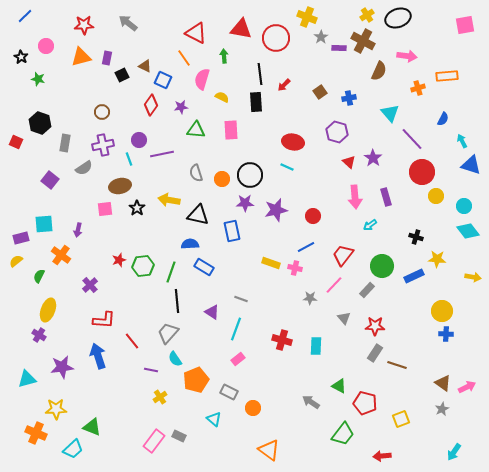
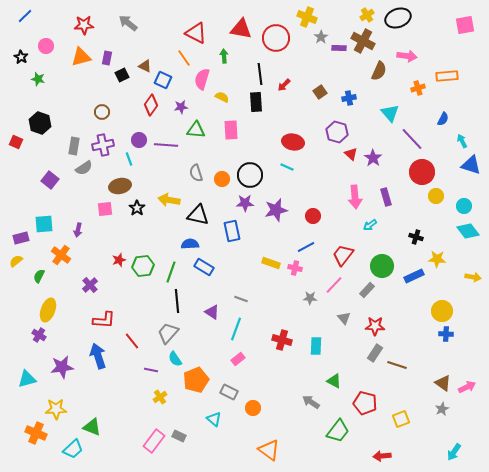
gray rectangle at (65, 143): moved 9 px right, 3 px down
purple line at (162, 154): moved 4 px right, 9 px up; rotated 15 degrees clockwise
red triangle at (349, 162): moved 2 px right, 8 px up
green triangle at (339, 386): moved 5 px left, 5 px up
green trapezoid at (343, 434): moved 5 px left, 3 px up
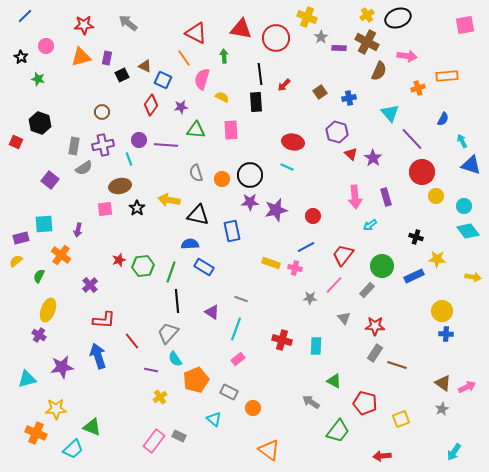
brown cross at (363, 41): moved 4 px right, 1 px down
purple star at (245, 203): moved 5 px right, 1 px up
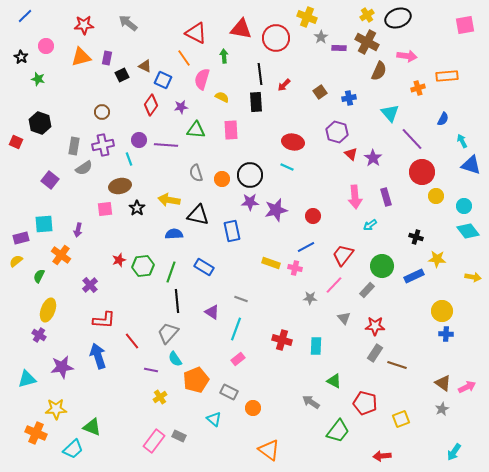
blue semicircle at (190, 244): moved 16 px left, 10 px up
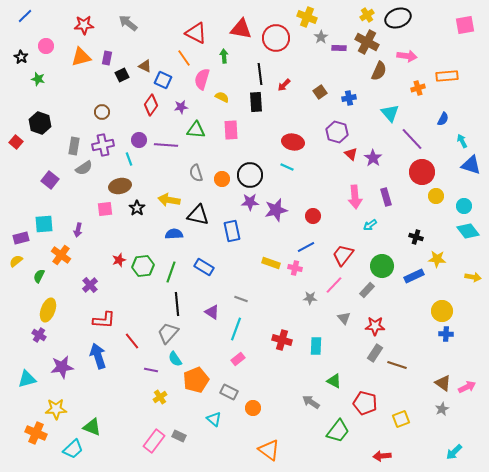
red square at (16, 142): rotated 16 degrees clockwise
black line at (177, 301): moved 3 px down
cyan arrow at (454, 452): rotated 12 degrees clockwise
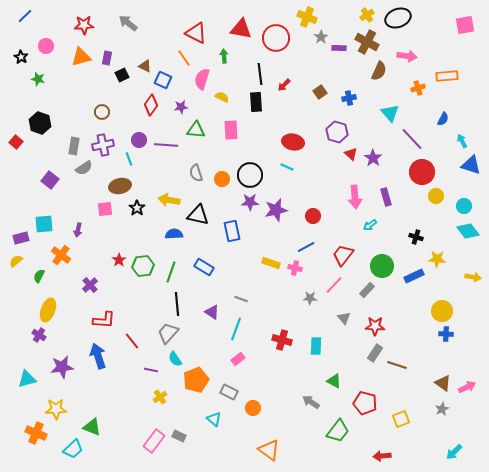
red star at (119, 260): rotated 16 degrees counterclockwise
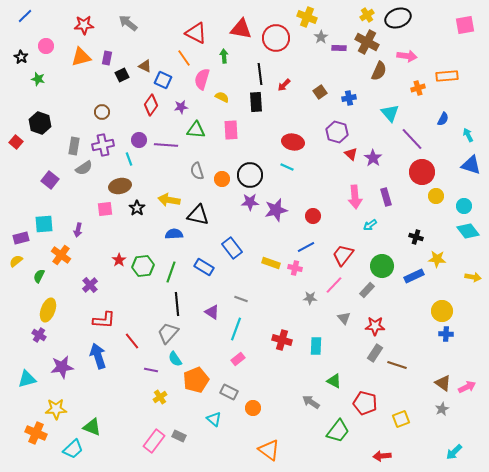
cyan arrow at (462, 141): moved 6 px right, 6 px up
gray semicircle at (196, 173): moved 1 px right, 2 px up
blue rectangle at (232, 231): moved 17 px down; rotated 25 degrees counterclockwise
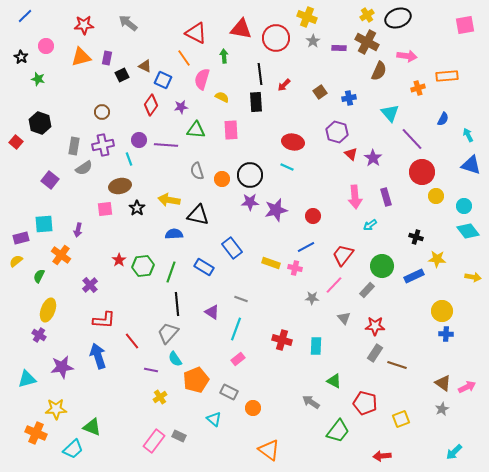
gray star at (321, 37): moved 8 px left, 4 px down
gray star at (310, 298): moved 2 px right
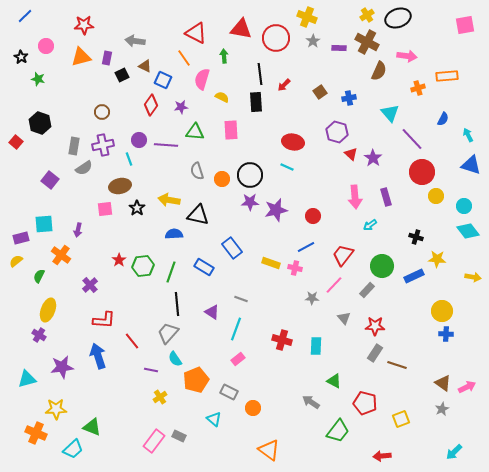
gray arrow at (128, 23): moved 7 px right, 18 px down; rotated 30 degrees counterclockwise
green triangle at (196, 130): moved 1 px left, 2 px down
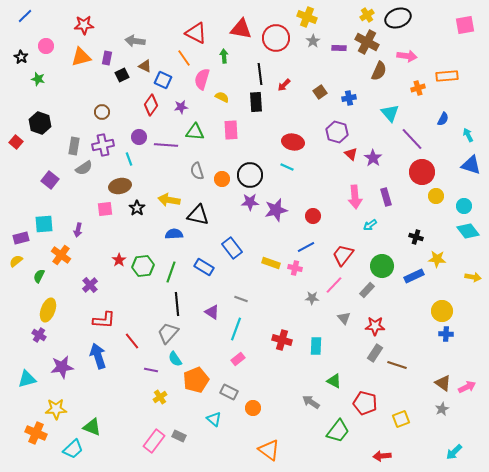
purple circle at (139, 140): moved 3 px up
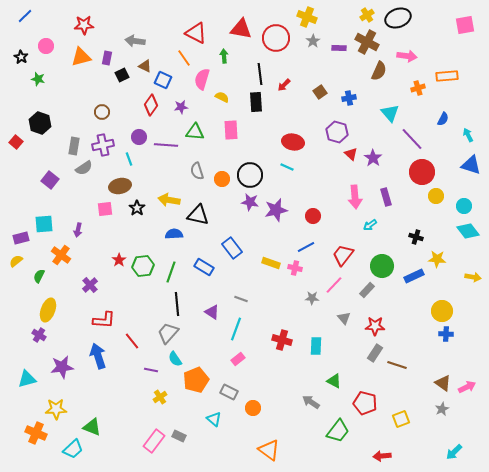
purple star at (250, 202): rotated 12 degrees clockwise
